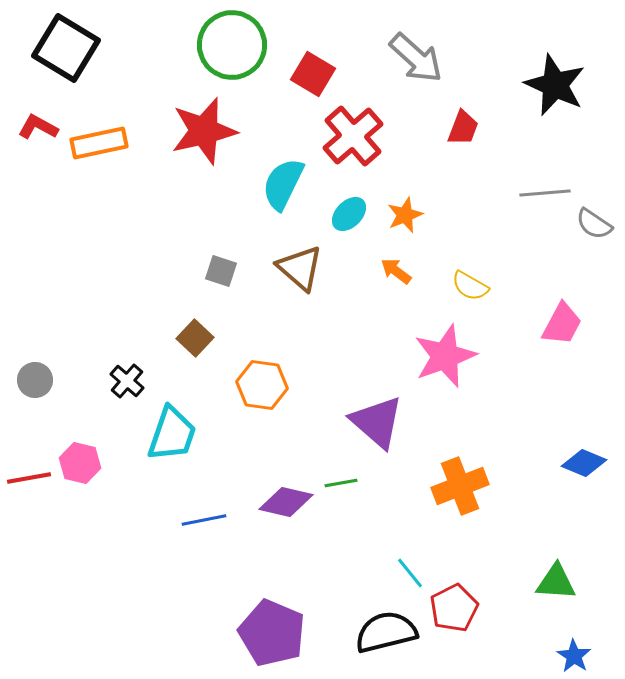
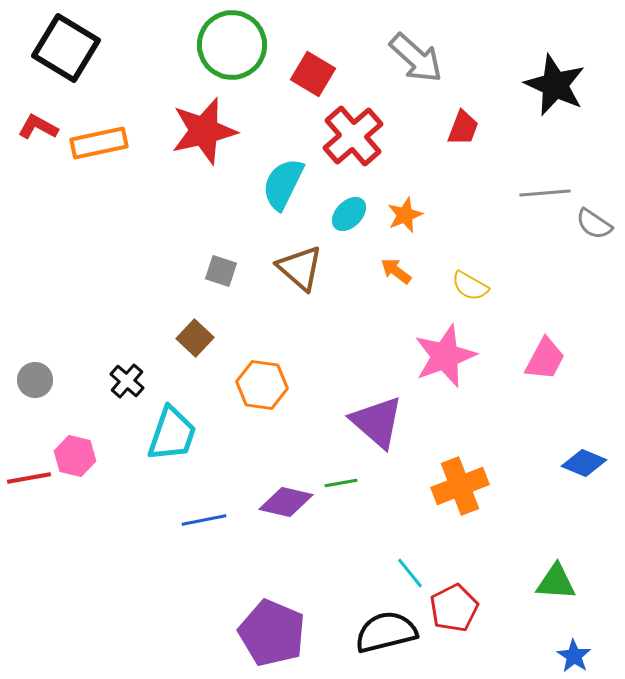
pink trapezoid: moved 17 px left, 35 px down
pink hexagon: moved 5 px left, 7 px up
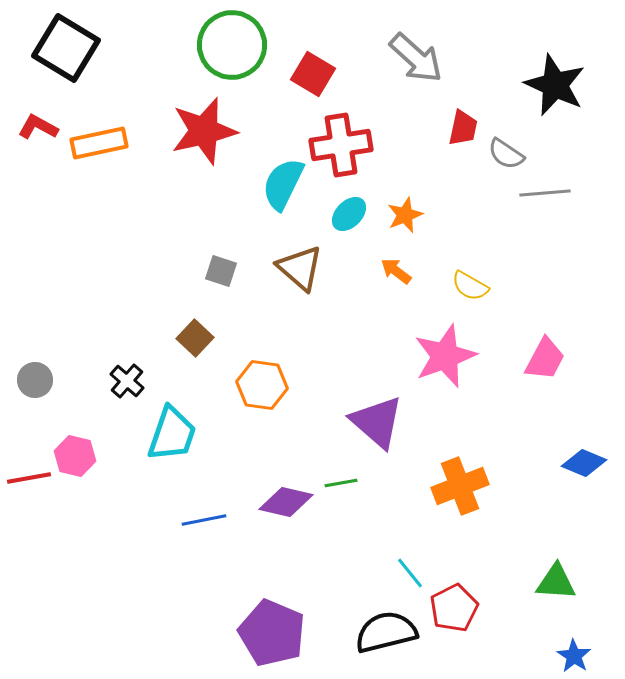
red trapezoid: rotated 9 degrees counterclockwise
red cross: moved 12 px left, 9 px down; rotated 32 degrees clockwise
gray semicircle: moved 88 px left, 70 px up
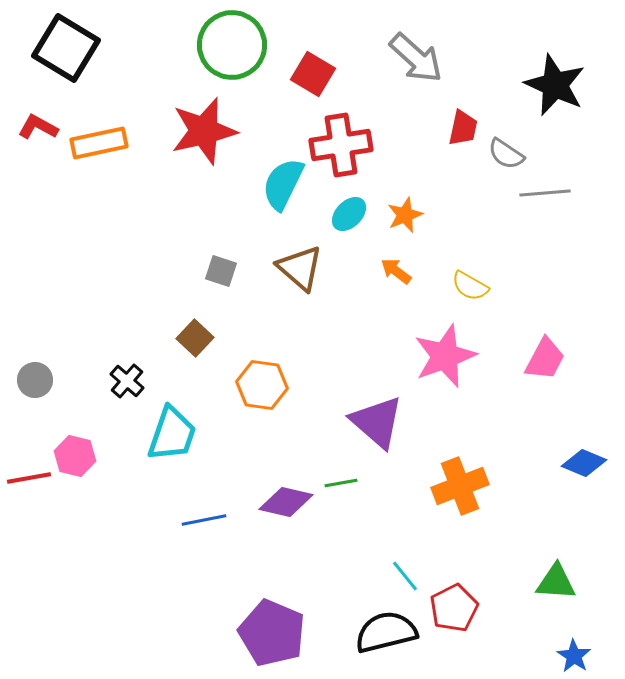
cyan line: moved 5 px left, 3 px down
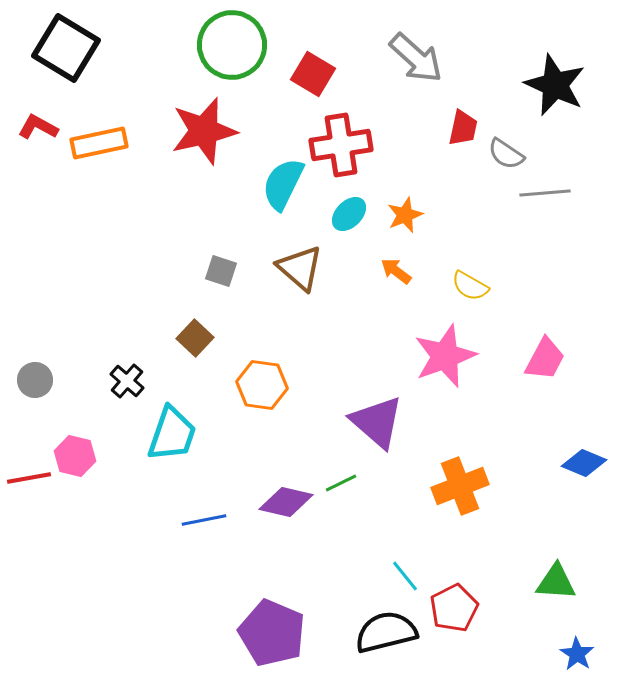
green line: rotated 16 degrees counterclockwise
blue star: moved 3 px right, 2 px up
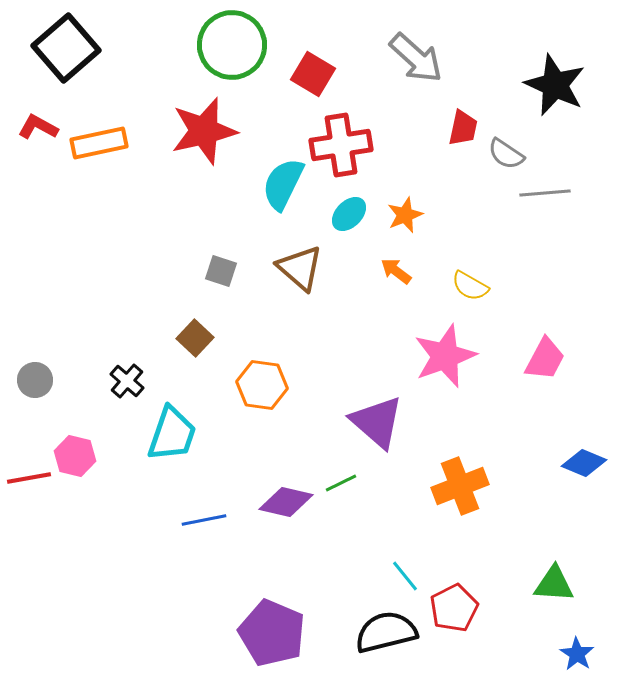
black square: rotated 18 degrees clockwise
green triangle: moved 2 px left, 2 px down
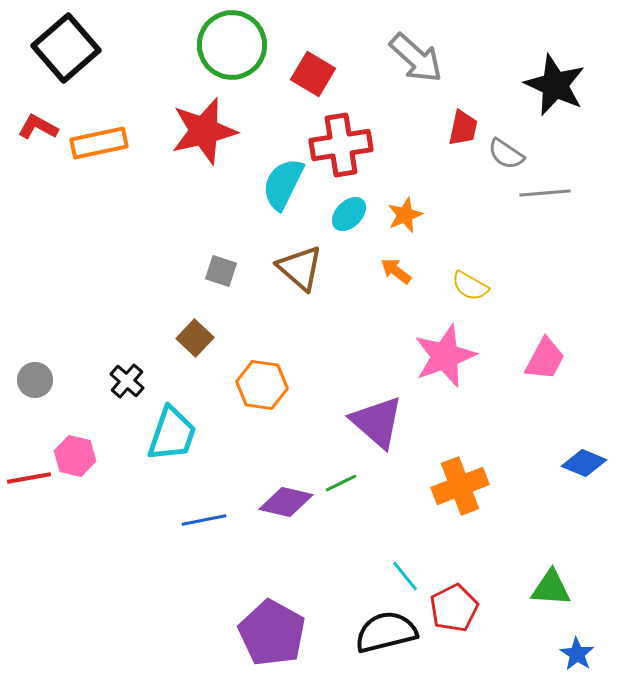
green triangle: moved 3 px left, 4 px down
purple pentagon: rotated 6 degrees clockwise
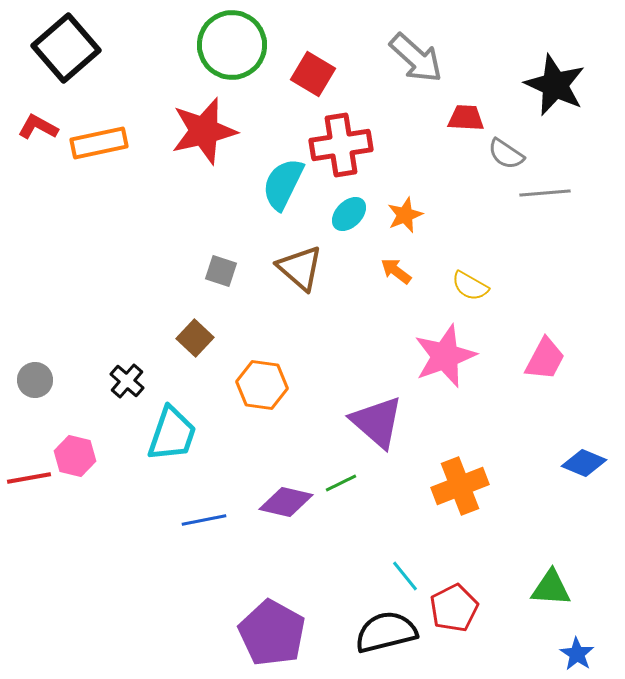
red trapezoid: moved 3 px right, 10 px up; rotated 99 degrees counterclockwise
